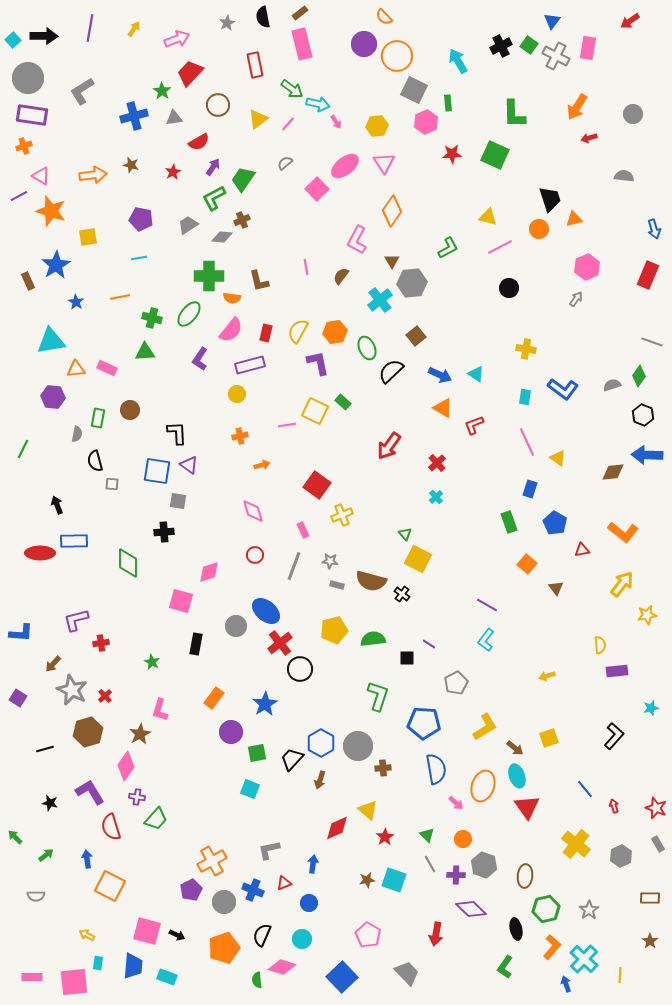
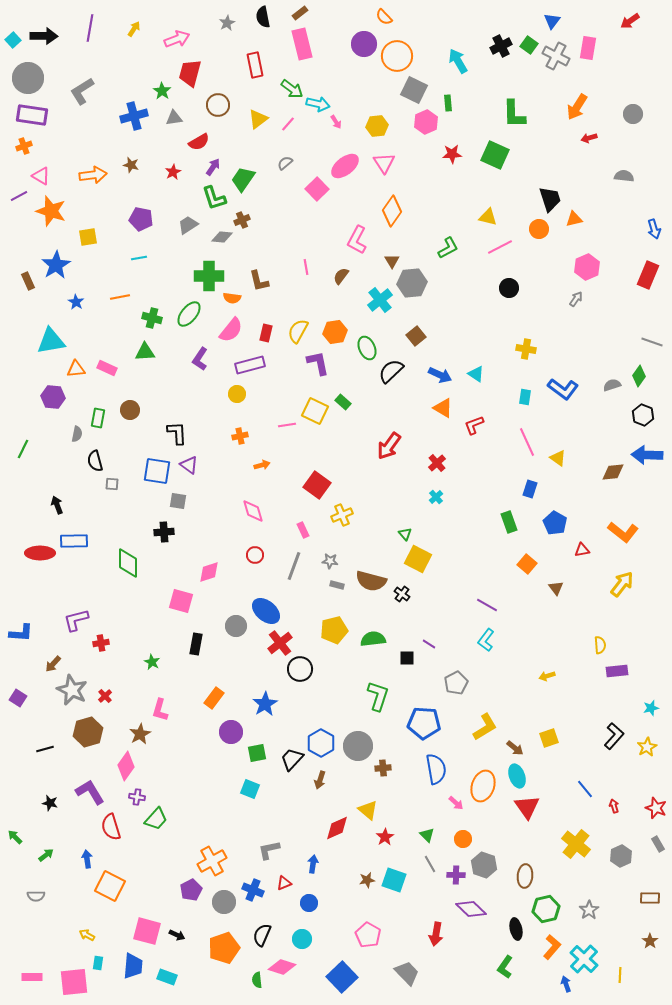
red trapezoid at (190, 73): rotated 28 degrees counterclockwise
green L-shape at (214, 198): rotated 80 degrees counterclockwise
yellow star at (647, 615): moved 132 px down; rotated 18 degrees counterclockwise
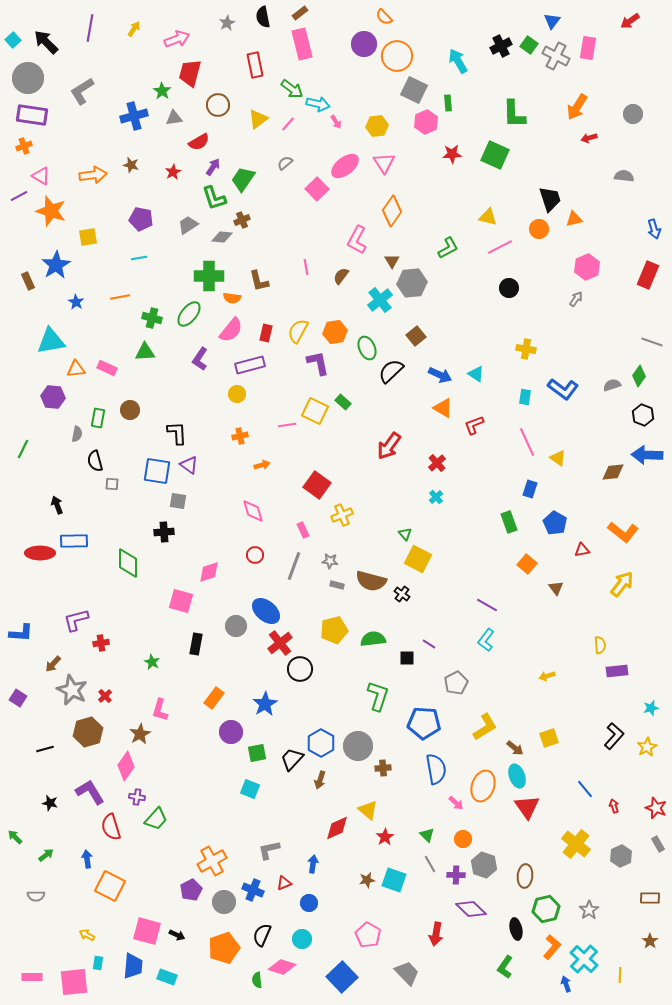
black arrow at (44, 36): moved 2 px right, 6 px down; rotated 136 degrees counterclockwise
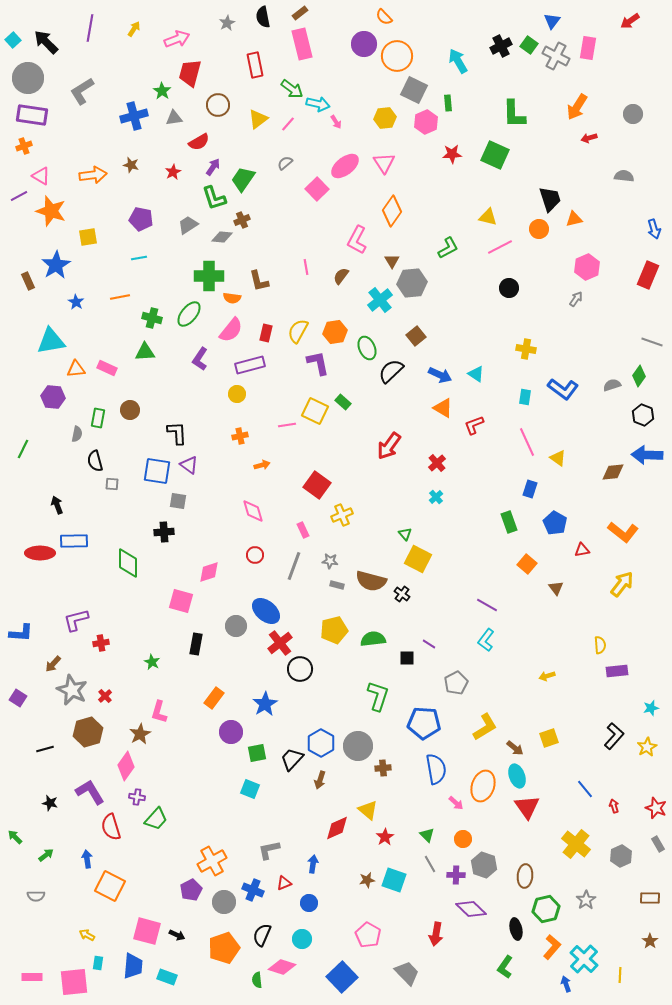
yellow hexagon at (377, 126): moved 8 px right, 8 px up
pink L-shape at (160, 710): moved 1 px left, 2 px down
gray star at (589, 910): moved 3 px left, 10 px up
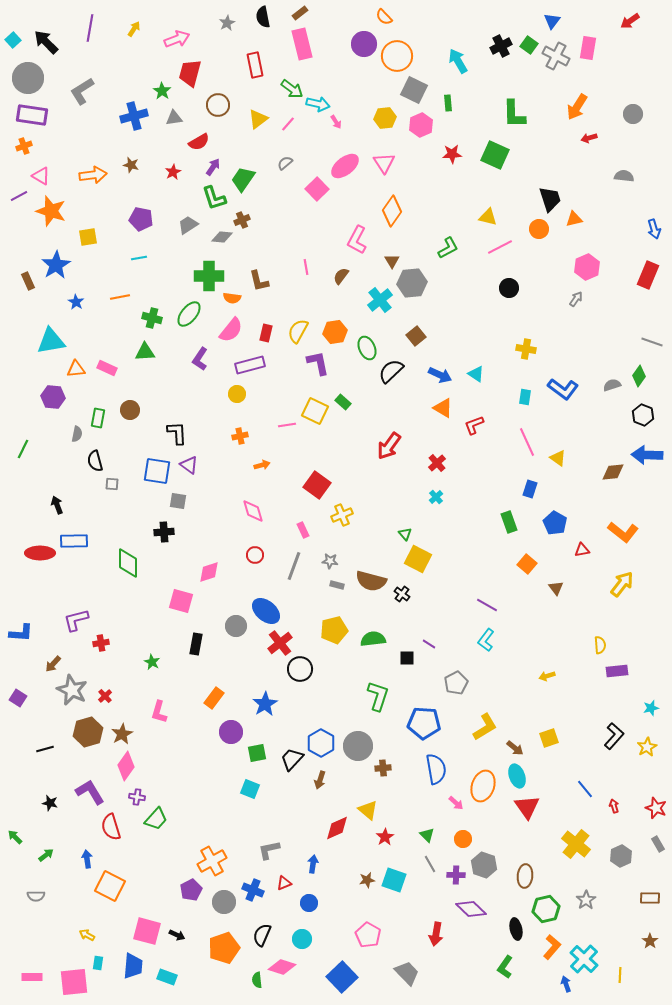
pink hexagon at (426, 122): moved 5 px left, 3 px down
brown star at (140, 734): moved 18 px left
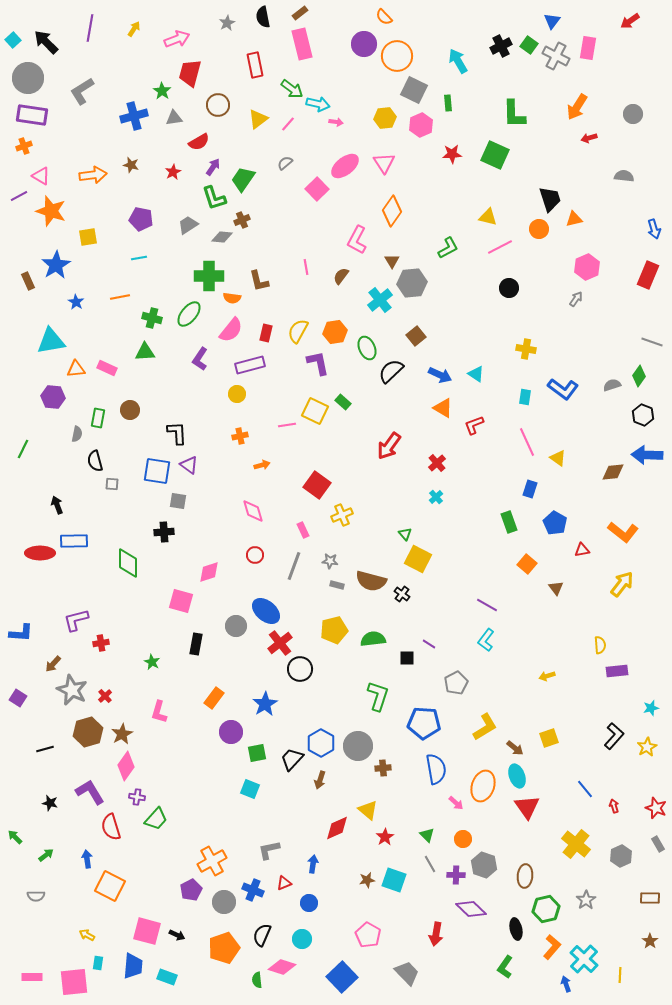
pink arrow at (336, 122): rotated 48 degrees counterclockwise
